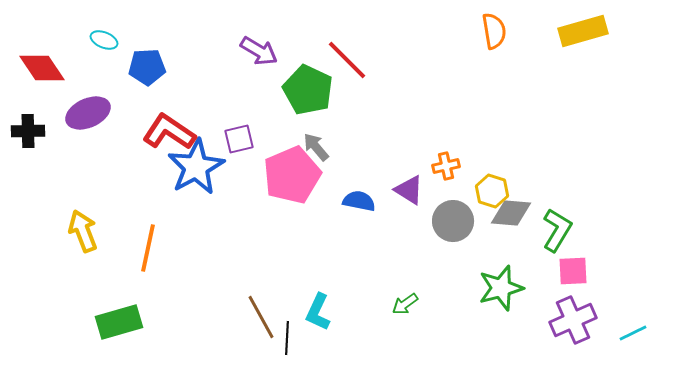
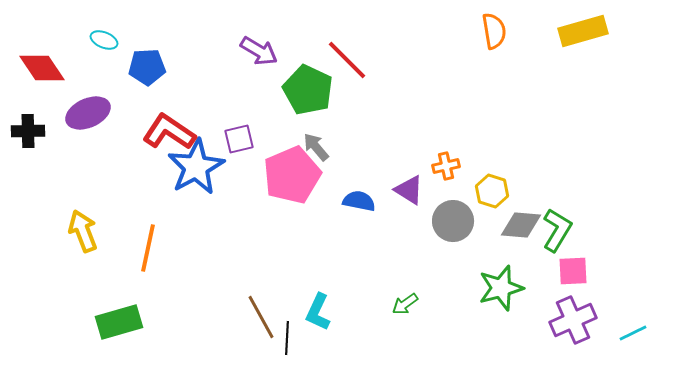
gray diamond: moved 10 px right, 12 px down
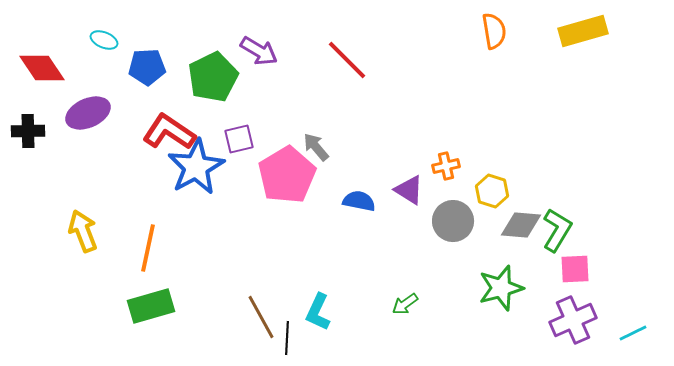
green pentagon: moved 95 px left, 13 px up; rotated 21 degrees clockwise
pink pentagon: moved 5 px left; rotated 8 degrees counterclockwise
pink square: moved 2 px right, 2 px up
green rectangle: moved 32 px right, 16 px up
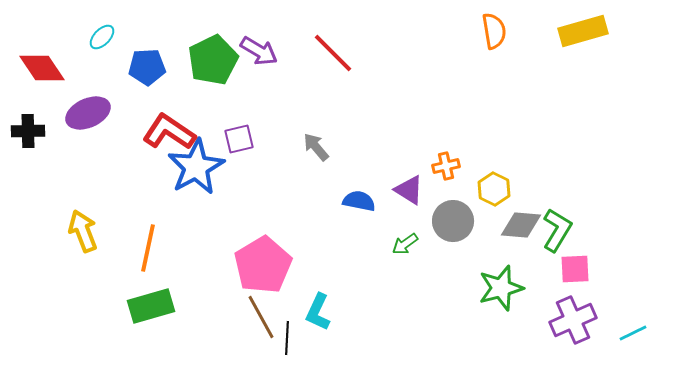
cyan ellipse: moved 2 px left, 3 px up; rotated 68 degrees counterclockwise
red line: moved 14 px left, 7 px up
green pentagon: moved 17 px up
pink pentagon: moved 24 px left, 90 px down
yellow hexagon: moved 2 px right, 2 px up; rotated 8 degrees clockwise
green arrow: moved 60 px up
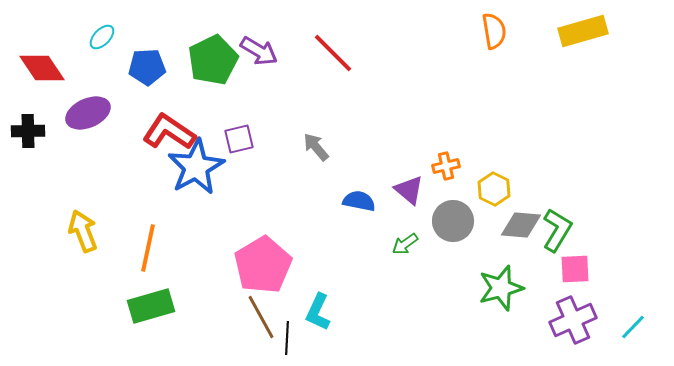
purple triangle: rotated 8 degrees clockwise
cyan line: moved 6 px up; rotated 20 degrees counterclockwise
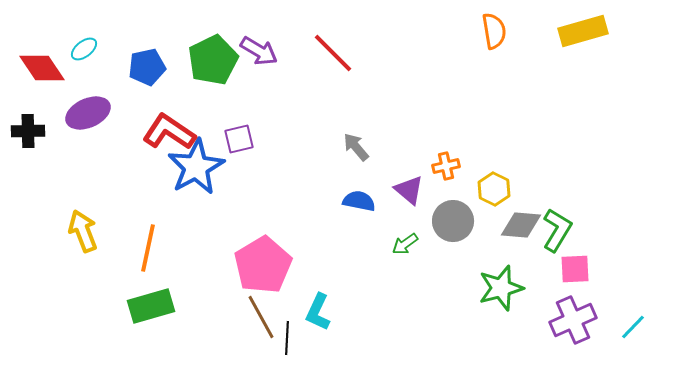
cyan ellipse: moved 18 px left, 12 px down; rotated 8 degrees clockwise
blue pentagon: rotated 9 degrees counterclockwise
gray arrow: moved 40 px right
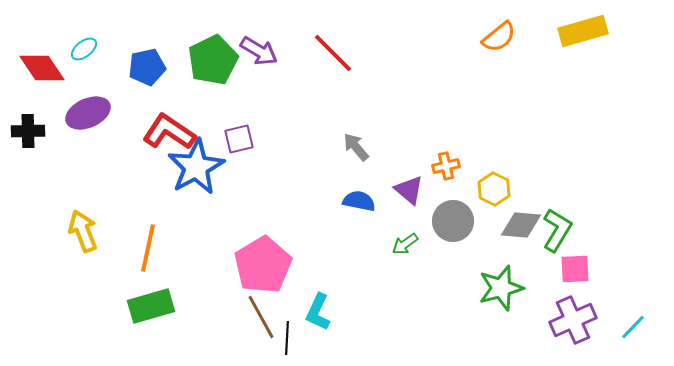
orange semicircle: moved 5 px right, 6 px down; rotated 60 degrees clockwise
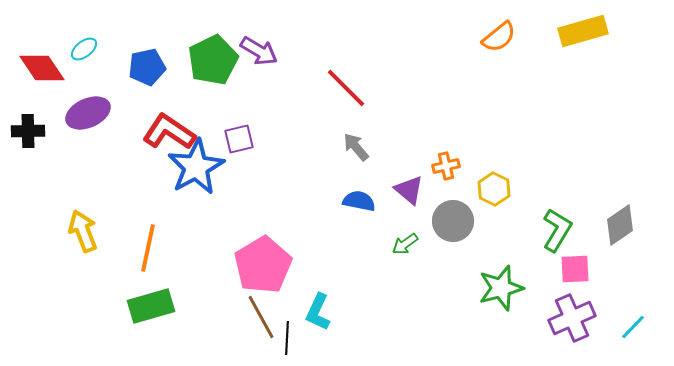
red line: moved 13 px right, 35 px down
gray diamond: moved 99 px right; rotated 39 degrees counterclockwise
purple cross: moved 1 px left, 2 px up
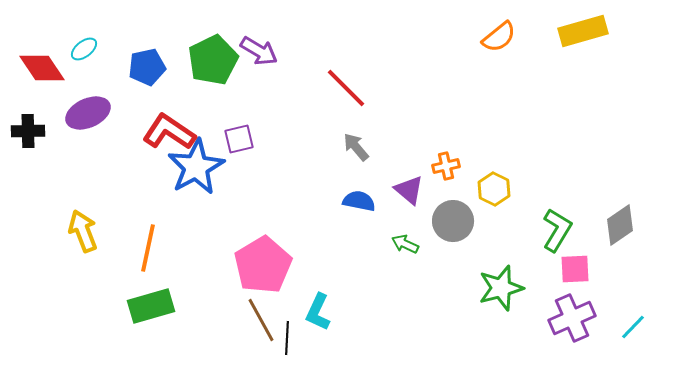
green arrow: rotated 60 degrees clockwise
brown line: moved 3 px down
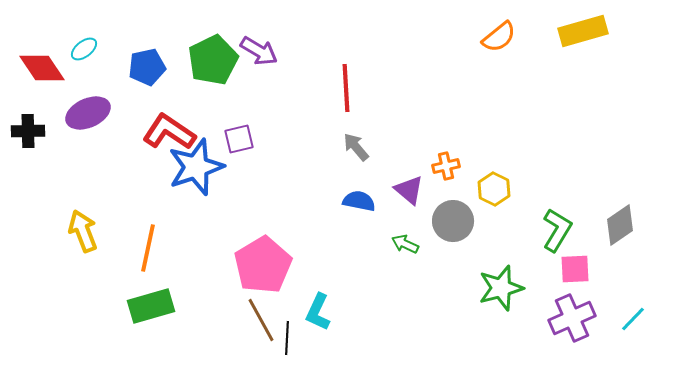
red line: rotated 42 degrees clockwise
blue star: rotated 10 degrees clockwise
cyan line: moved 8 px up
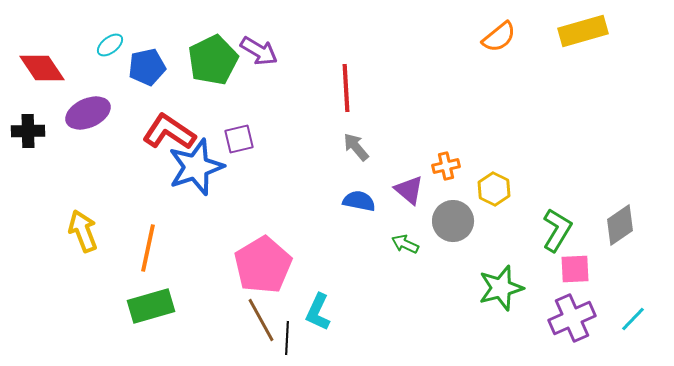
cyan ellipse: moved 26 px right, 4 px up
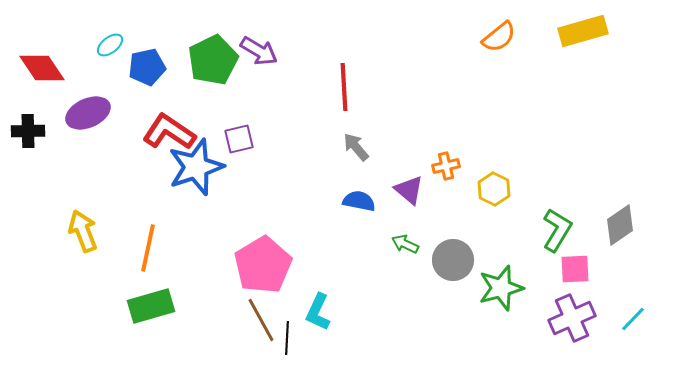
red line: moved 2 px left, 1 px up
gray circle: moved 39 px down
